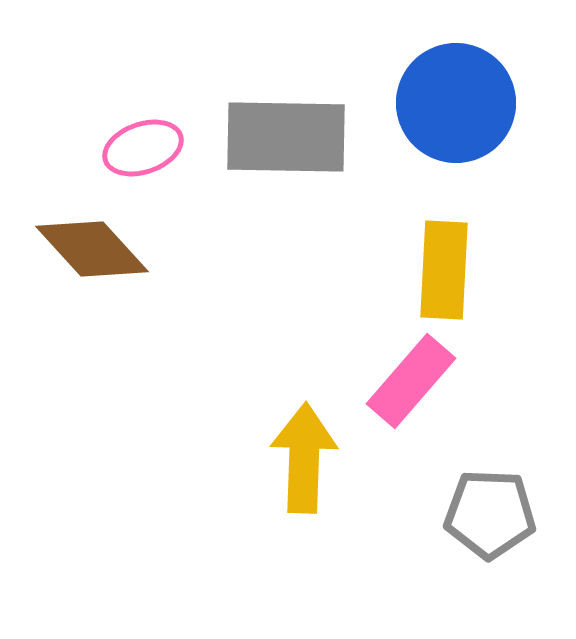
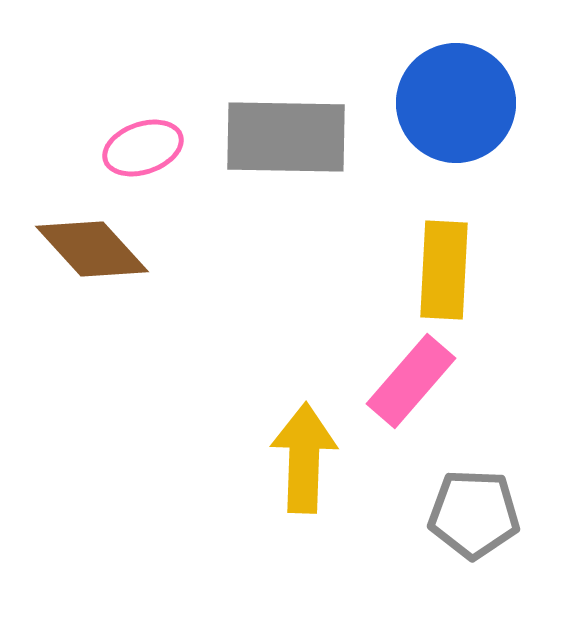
gray pentagon: moved 16 px left
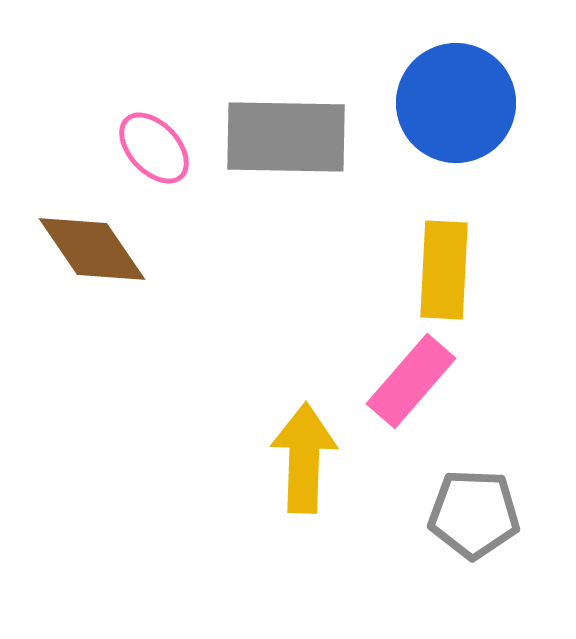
pink ellipse: moved 11 px right; rotated 66 degrees clockwise
brown diamond: rotated 8 degrees clockwise
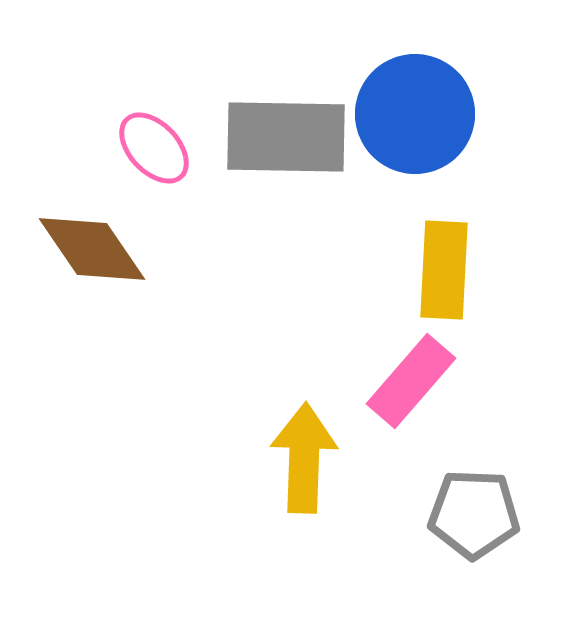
blue circle: moved 41 px left, 11 px down
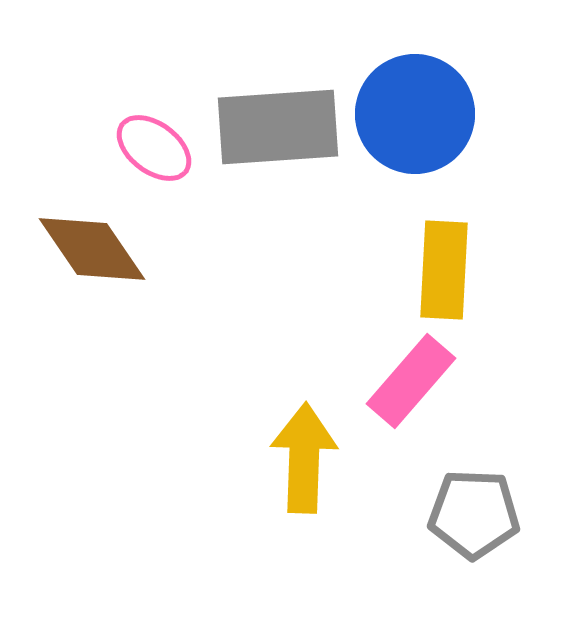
gray rectangle: moved 8 px left, 10 px up; rotated 5 degrees counterclockwise
pink ellipse: rotated 10 degrees counterclockwise
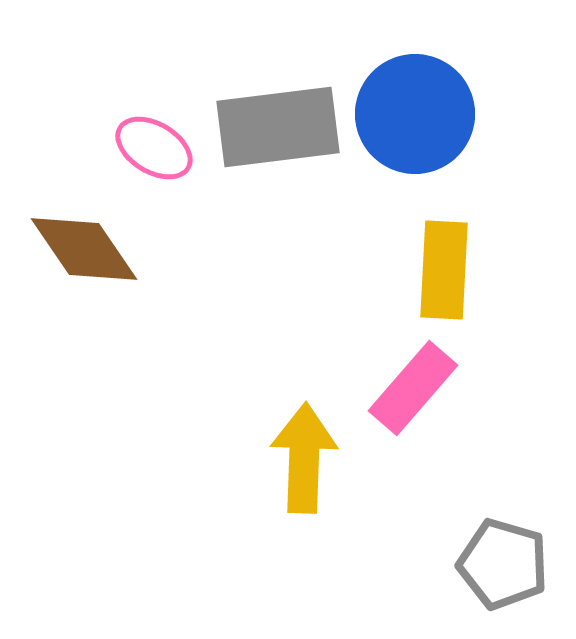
gray rectangle: rotated 3 degrees counterclockwise
pink ellipse: rotated 6 degrees counterclockwise
brown diamond: moved 8 px left
pink rectangle: moved 2 px right, 7 px down
gray pentagon: moved 29 px right, 50 px down; rotated 14 degrees clockwise
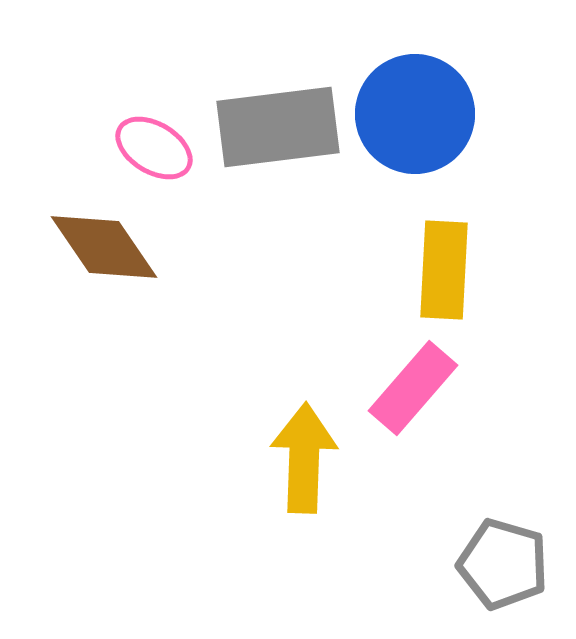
brown diamond: moved 20 px right, 2 px up
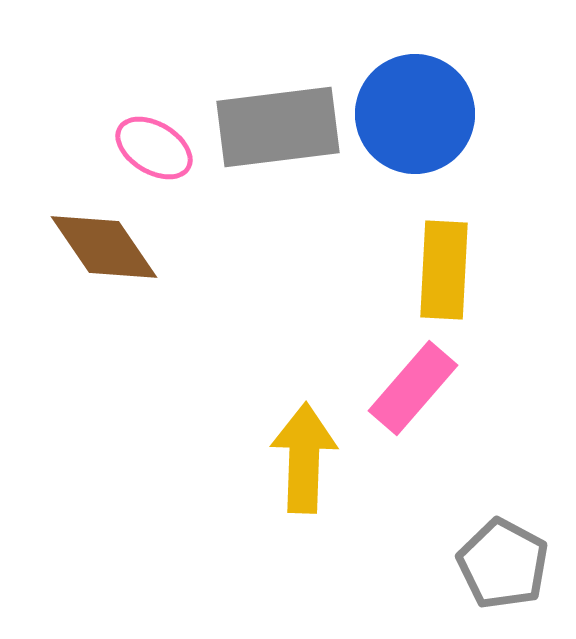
gray pentagon: rotated 12 degrees clockwise
